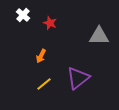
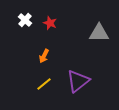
white cross: moved 2 px right, 5 px down
gray triangle: moved 3 px up
orange arrow: moved 3 px right
purple triangle: moved 3 px down
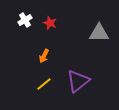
white cross: rotated 16 degrees clockwise
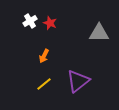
white cross: moved 5 px right, 1 px down
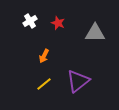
red star: moved 8 px right
gray triangle: moved 4 px left
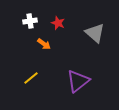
white cross: rotated 24 degrees clockwise
gray triangle: rotated 40 degrees clockwise
orange arrow: moved 12 px up; rotated 80 degrees counterclockwise
yellow line: moved 13 px left, 6 px up
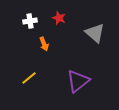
red star: moved 1 px right, 5 px up
orange arrow: rotated 32 degrees clockwise
yellow line: moved 2 px left
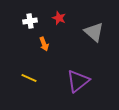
gray triangle: moved 1 px left, 1 px up
yellow line: rotated 63 degrees clockwise
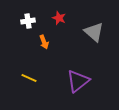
white cross: moved 2 px left
orange arrow: moved 2 px up
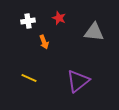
gray triangle: rotated 35 degrees counterclockwise
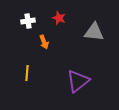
yellow line: moved 2 px left, 5 px up; rotated 70 degrees clockwise
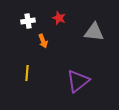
orange arrow: moved 1 px left, 1 px up
